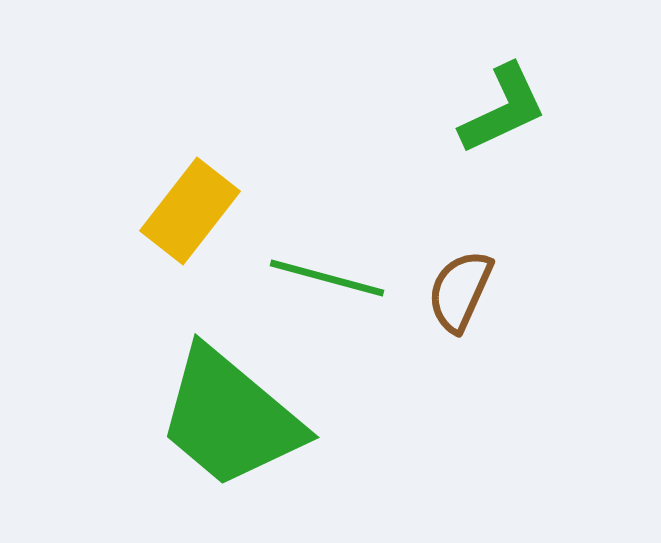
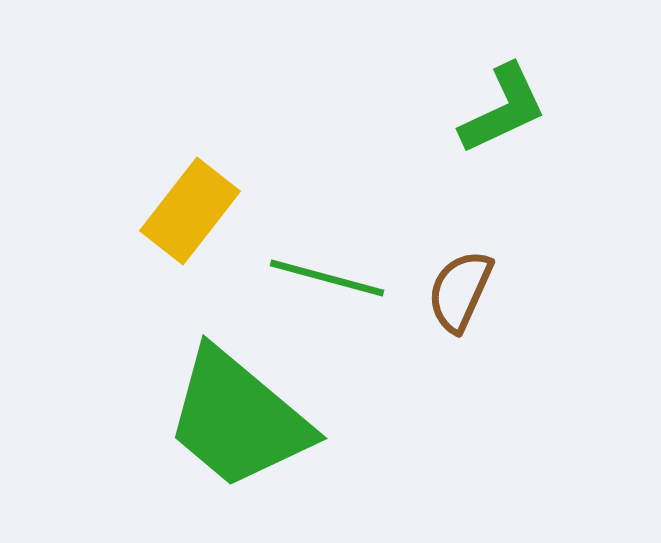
green trapezoid: moved 8 px right, 1 px down
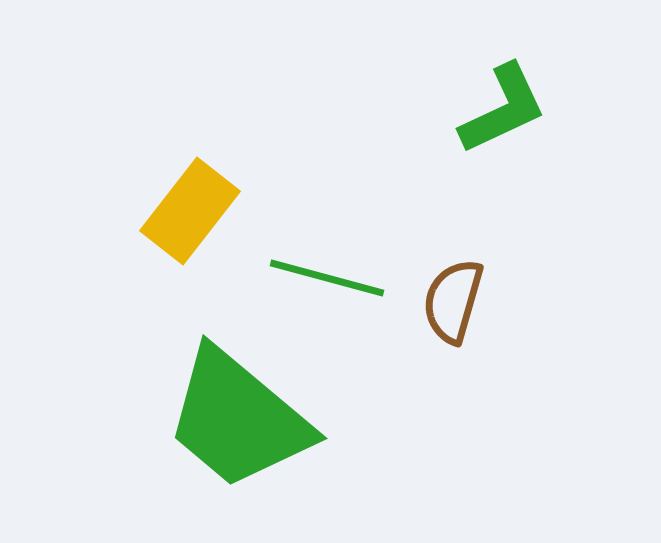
brown semicircle: moved 7 px left, 10 px down; rotated 8 degrees counterclockwise
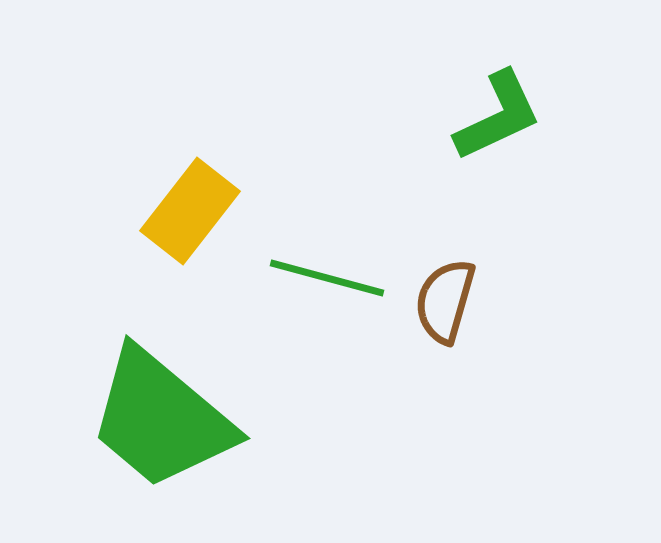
green L-shape: moved 5 px left, 7 px down
brown semicircle: moved 8 px left
green trapezoid: moved 77 px left
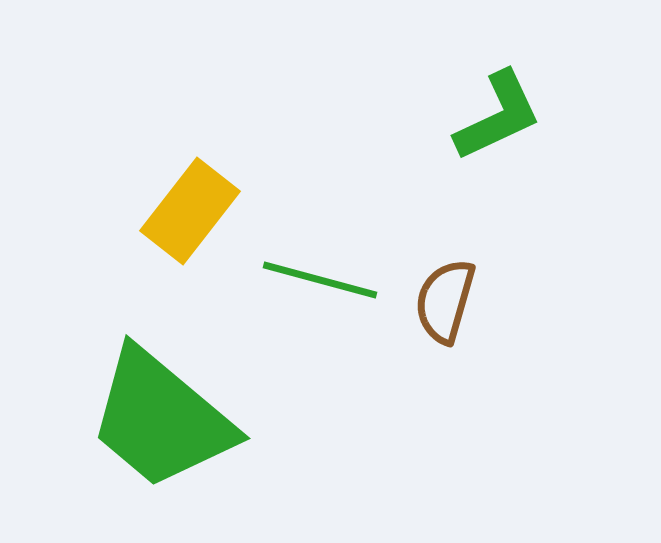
green line: moved 7 px left, 2 px down
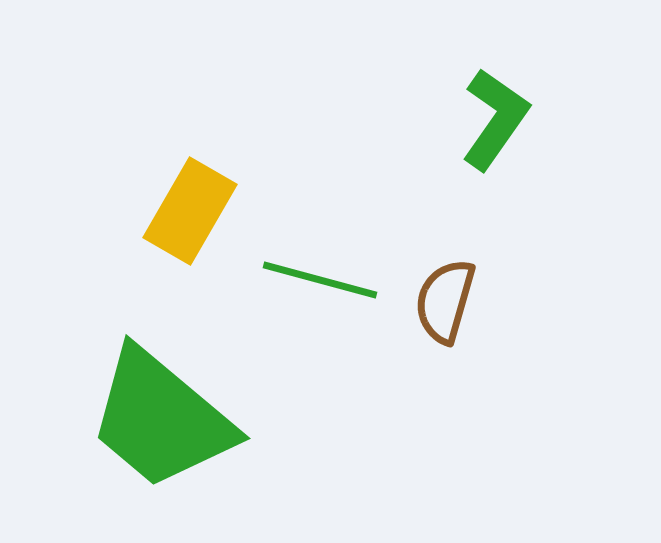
green L-shape: moved 3 px left, 3 px down; rotated 30 degrees counterclockwise
yellow rectangle: rotated 8 degrees counterclockwise
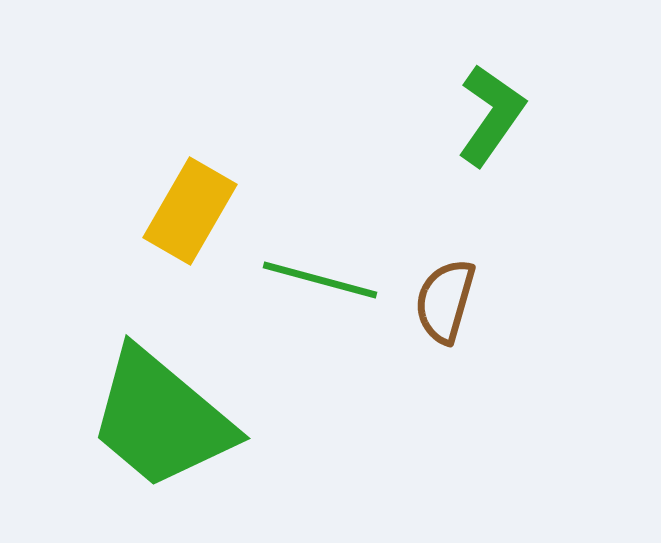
green L-shape: moved 4 px left, 4 px up
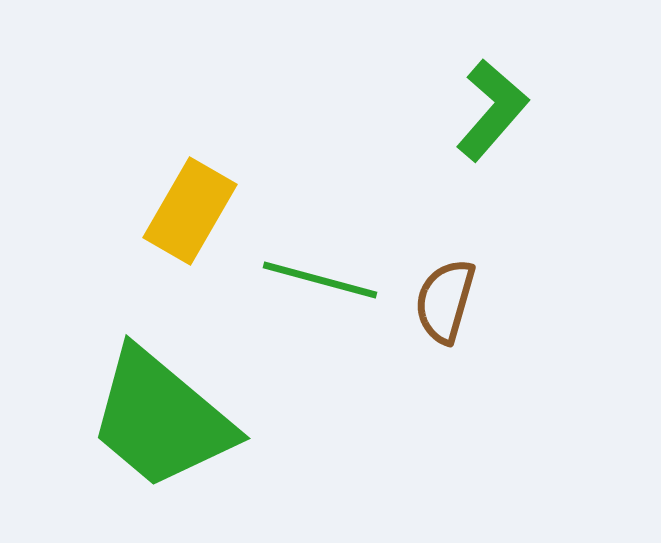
green L-shape: moved 1 px right, 5 px up; rotated 6 degrees clockwise
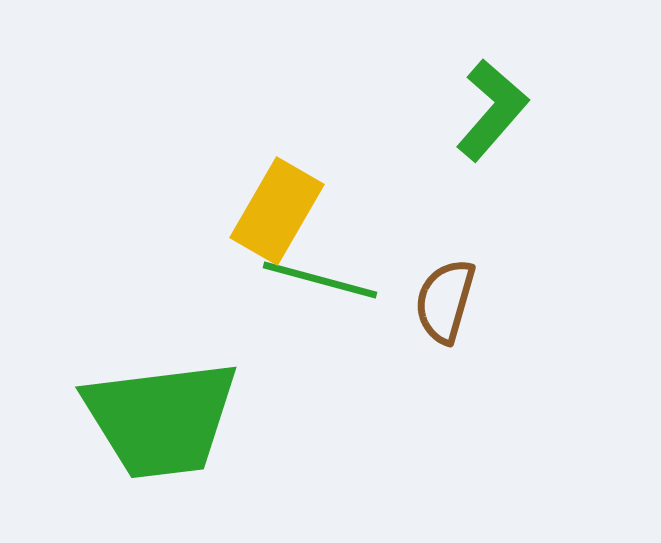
yellow rectangle: moved 87 px right
green trapezoid: rotated 47 degrees counterclockwise
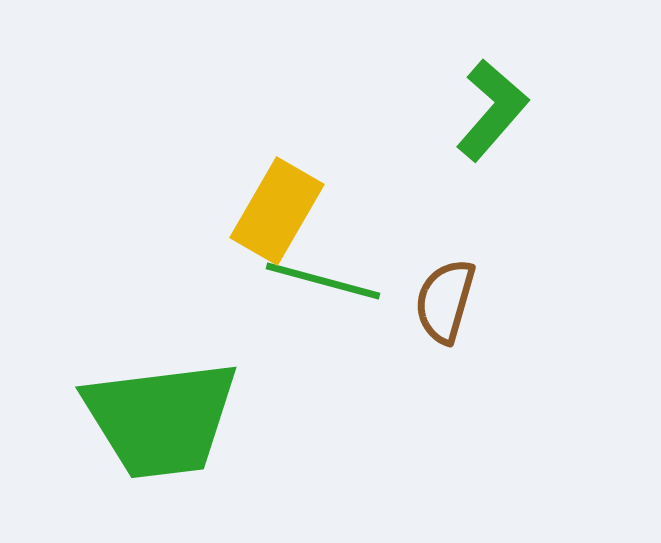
green line: moved 3 px right, 1 px down
